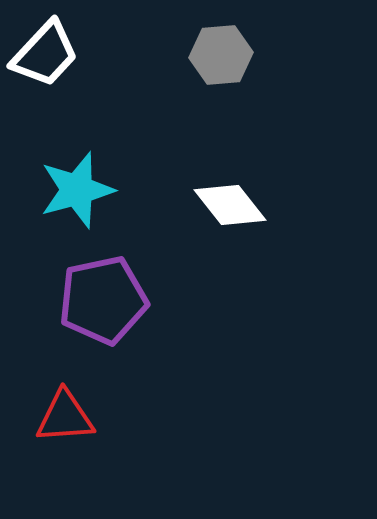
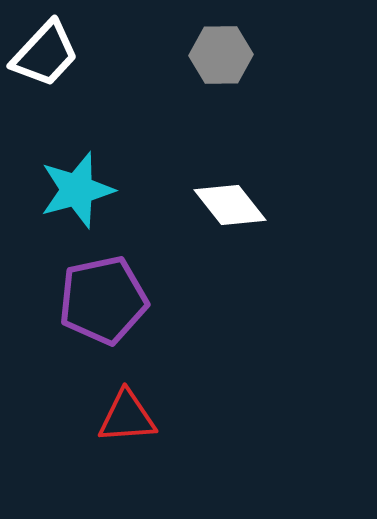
gray hexagon: rotated 4 degrees clockwise
red triangle: moved 62 px right
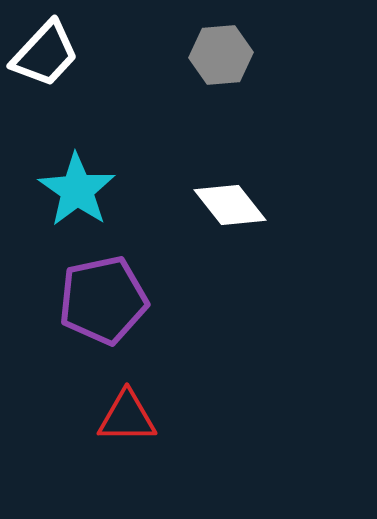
gray hexagon: rotated 4 degrees counterclockwise
cyan star: rotated 22 degrees counterclockwise
red triangle: rotated 4 degrees clockwise
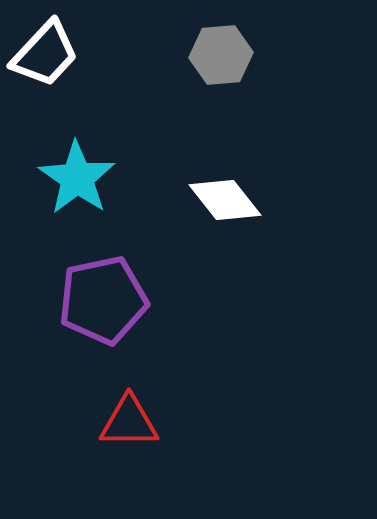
cyan star: moved 12 px up
white diamond: moved 5 px left, 5 px up
red triangle: moved 2 px right, 5 px down
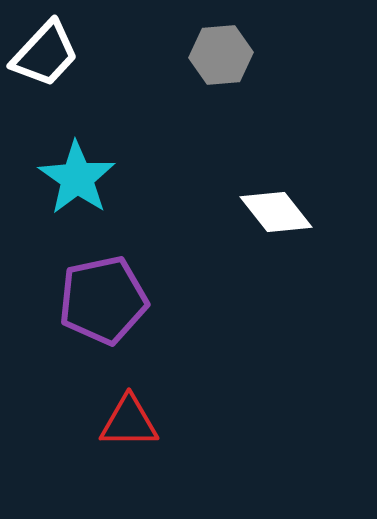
white diamond: moved 51 px right, 12 px down
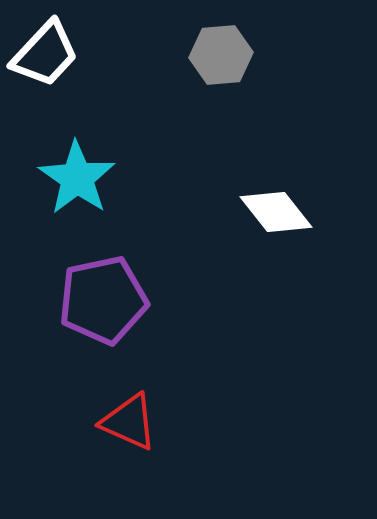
red triangle: rotated 24 degrees clockwise
